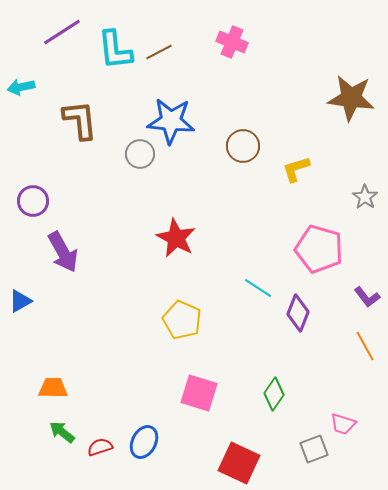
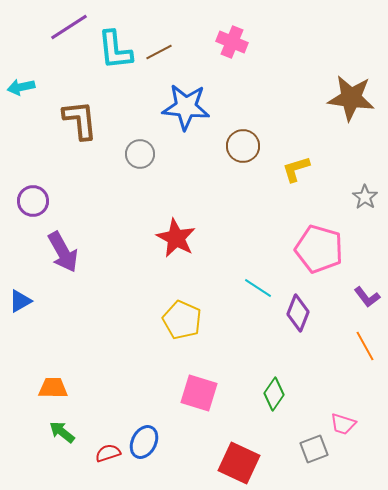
purple line: moved 7 px right, 5 px up
blue star: moved 15 px right, 14 px up
red semicircle: moved 8 px right, 6 px down
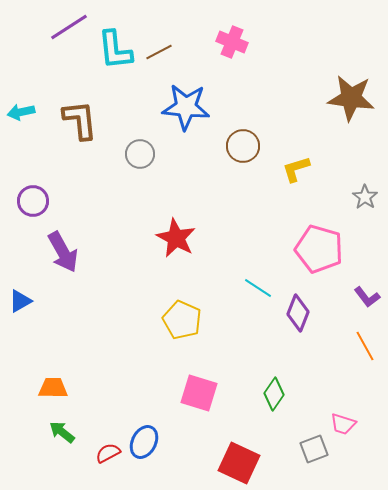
cyan arrow: moved 25 px down
red semicircle: rotated 10 degrees counterclockwise
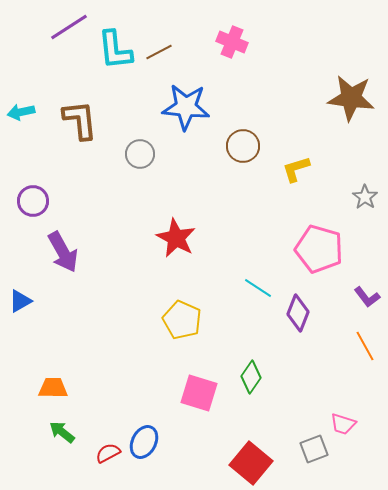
green diamond: moved 23 px left, 17 px up
red square: moved 12 px right; rotated 15 degrees clockwise
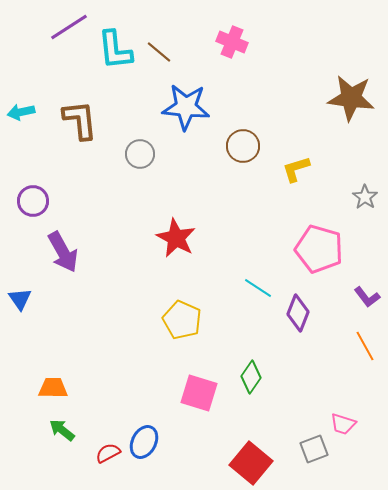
brown line: rotated 68 degrees clockwise
blue triangle: moved 2 px up; rotated 35 degrees counterclockwise
green arrow: moved 2 px up
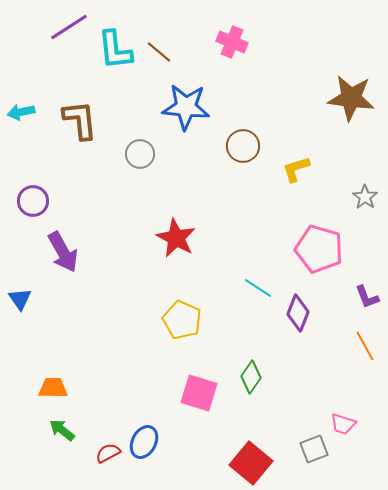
purple L-shape: rotated 16 degrees clockwise
